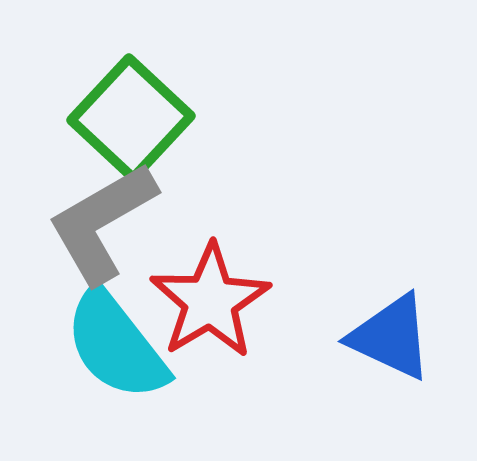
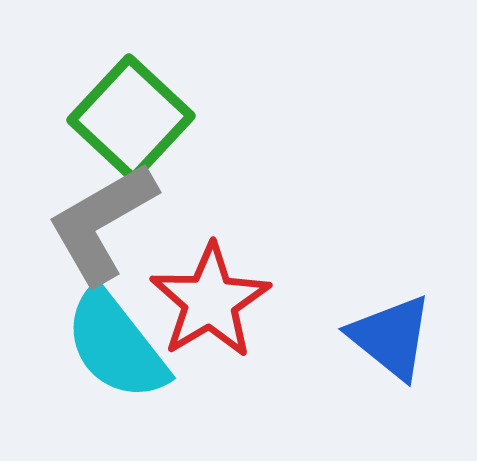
blue triangle: rotated 14 degrees clockwise
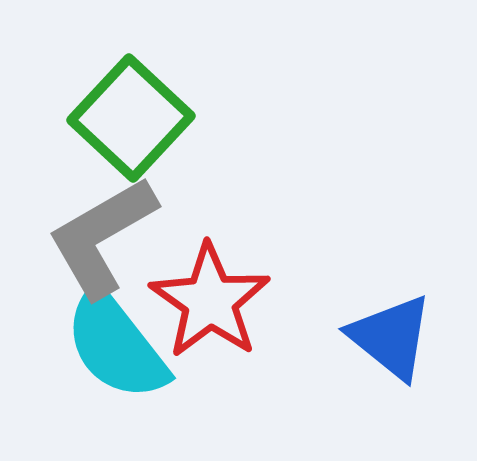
gray L-shape: moved 14 px down
red star: rotated 6 degrees counterclockwise
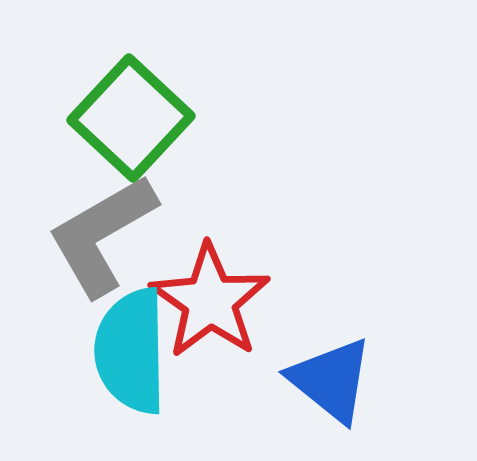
gray L-shape: moved 2 px up
blue triangle: moved 60 px left, 43 px down
cyan semicircle: moved 15 px right, 6 px down; rotated 37 degrees clockwise
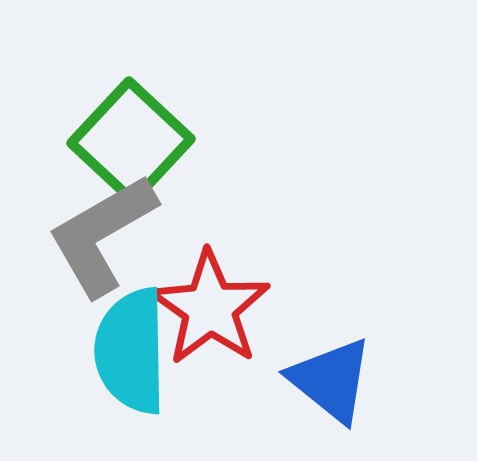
green square: moved 23 px down
red star: moved 7 px down
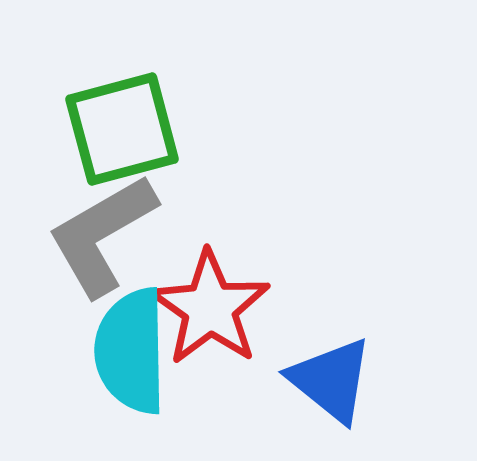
green square: moved 9 px left, 12 px up; rotated 32 degrees clockwise
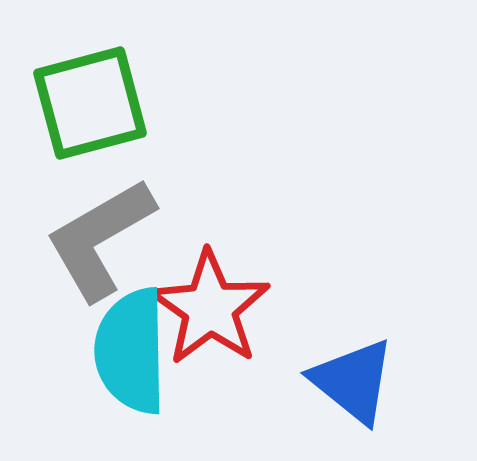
green square: moved 32 px left, 26 px up
gray L-shape: moved 2 px left, 4 px down
blue triangle: moved 22 px right, 1 px down
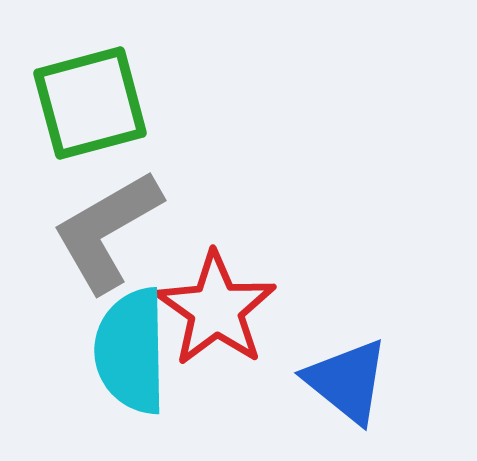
gray L-shape: moved 7 px right, 8 px up
red star: moved 6 px right, 1 px down
blue triangle: moved 6 px left
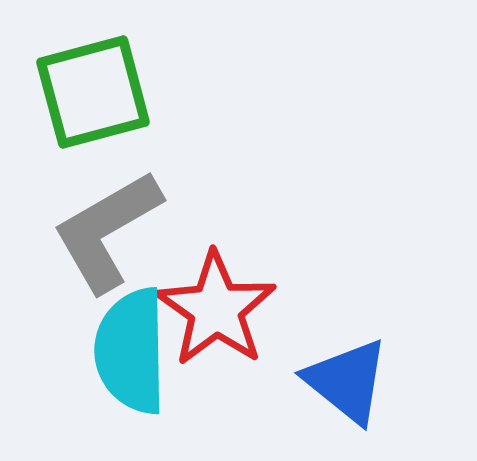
green square: moved 3 px right, 11 px up
